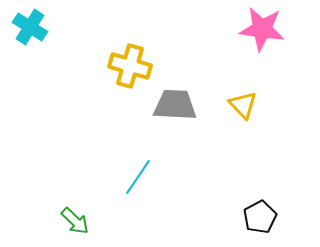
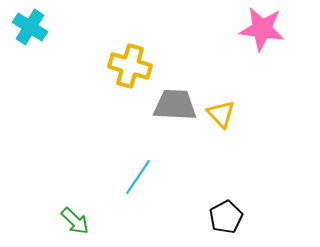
yellow triangle: moved 22 px left, 9 px down
black pentagon: moved 34 px left
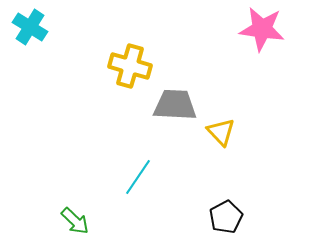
yellow triangle: moved 18 px down
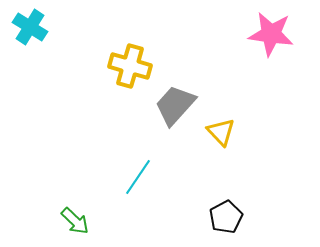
pink star: moved 9 px right, 5 px down
gray trapezoid: rotated 51 degrees counterclockwise
